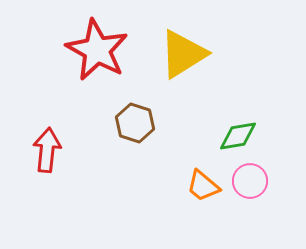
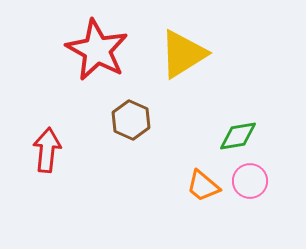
brown hexagon: moved 4 px left, 3 px up; rotated 6 degrees clockwise
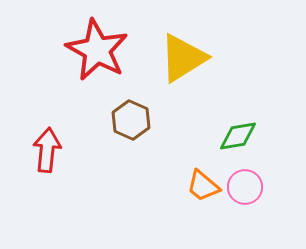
yellow triangle: moved 4 px down
pink circle: moved 5 px left, 6 px down
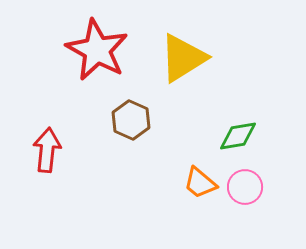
orange trapezoid: moved 3 px left, 3 px up
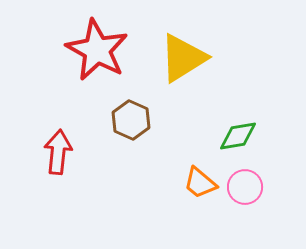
red arrow: moved 11 px right, 2 px down
